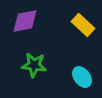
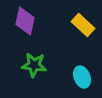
purple diamond: rotated 68 degrees counterclockwise
cyan ellipse: rotated 15 degrees clockwise
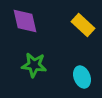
purple diamond: rotated 24 degrees counterclockwise
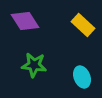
purple diamond: rotated 20 degrees counterclockwise
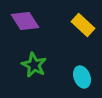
green star: rotated 20 degrees clockwise
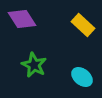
purple diamond: moved 3 px left, 2 px up
cyan ellipse: rotated 30 degrees counterclockwise
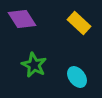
yellow rectangle: moved 4 px left, 2 px up
cyan ellipse: moved 5 px left; rotated 15 degrees clockwise
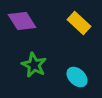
purple diamond: moved 2 px down
cyan ellipse: rotated 10 degrees counterclockwise
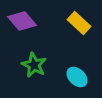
purple diamond: rotated 8 degrees counterclockwise
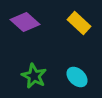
purple diamond: moved 3 px right, 1 px down; rotated 8 degrees counterclockwise
green star: moved 11 px down
